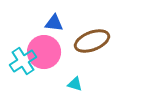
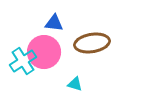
brown ellipse: moved 2 px down; rotated 12 degrees clockwise
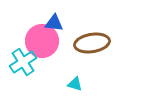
pink circle: moved 2 px left, 11 px up
cyan cross: moved 1 px down
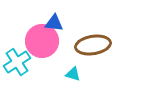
brown ellipse: moved 1 px right, 2 px down
cyan cross: moved 6 px left
cyan triangle: moved 2 px left, 10 px up
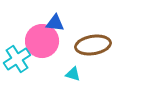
blue triangle: moved 1 px right
cyan cross: moved 3 px up
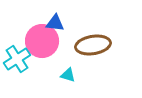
cyan triangle: moved 5 px left, 1 px down
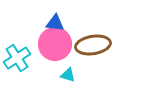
pink circle: moved 13 px right, 3 px down
cyan cross: moved 1 px up
